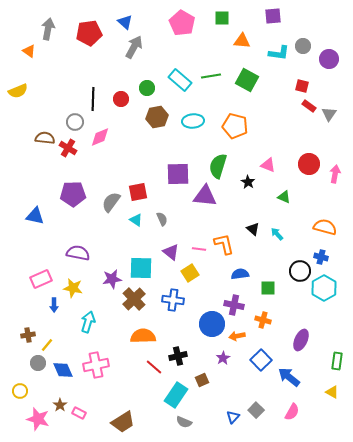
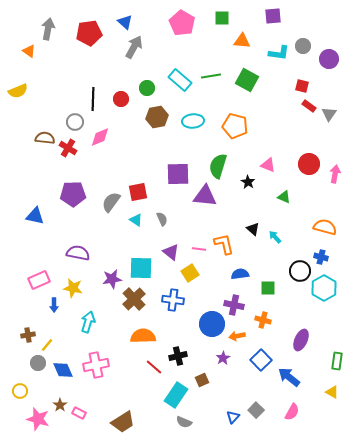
cyan arrow at (277, 234): moved 2 px left, 3 px down
pink rectangle at (41, 279): moved 2 px left, 1 px down
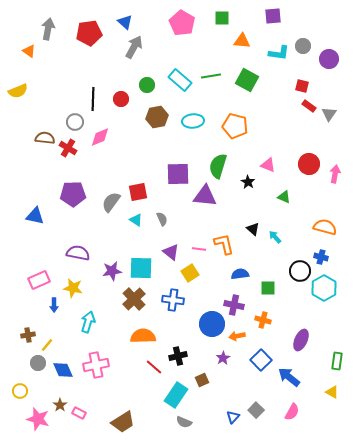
green circle at (147, 88): moved 3 px up
purple star at (112, 279): moved 8 px up
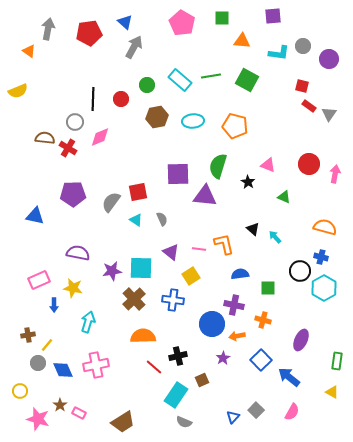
yellow square at (190, 273): moved 1 px right, 3 px down
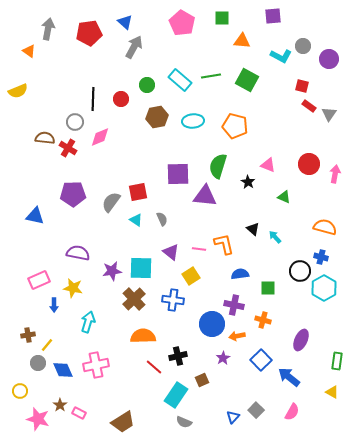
cyan L-shape at (279, 53): moved 2 px right, 3 px down; rotated 20 degrees clockwise
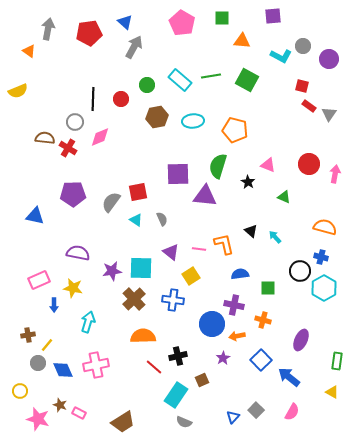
orange pentagon at (235, 126): moved 4 px down
black triangle at (253, 229): moved 2 px left, 2 px down
brown star at (60, 405): rotated 16 degrees counterclockwise
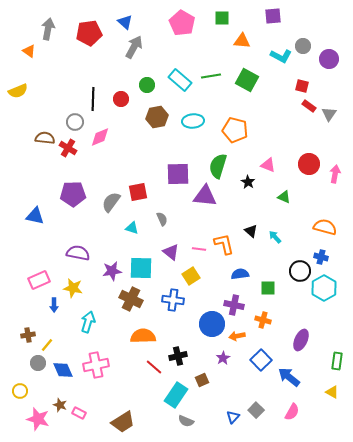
cyan triangle at (136, 220): moved 4 px left, 8 px down; rotated 16 degrees counterclockwise
brown cross at (134, 299): moved 3 px left; rotated 20 degrees counterclockwise
gray semicircle at (184, 422): moved 2 px right, 1 px up
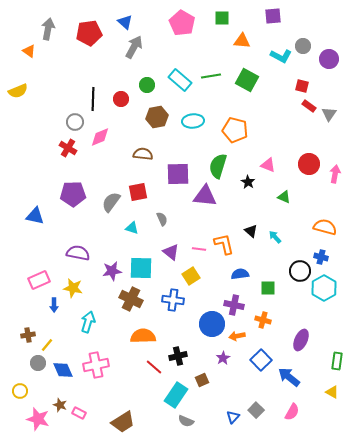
brown semicircle at (45, 138): moved 98 px right, 16 px down
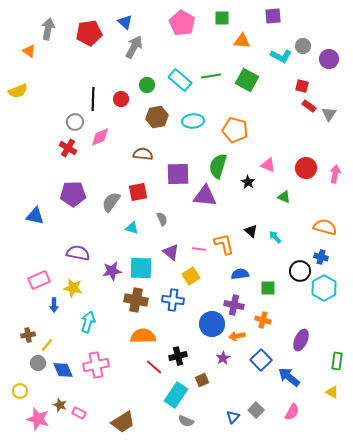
red circle at (309, 164): moved 3 px left, 4 px down
brown cross at (131, 299): moved 5 px right, 1 px down; rotated 15 degrees counterclockwise
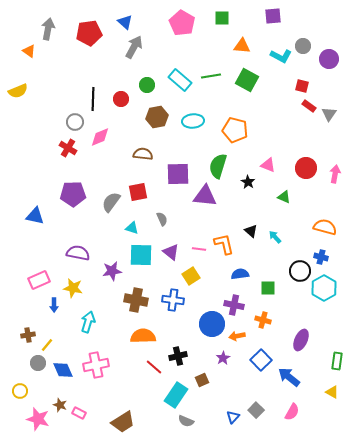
orange triangle at (242, 41): moved 5 px down
cyan square at (141, 268): moved 13 px up
